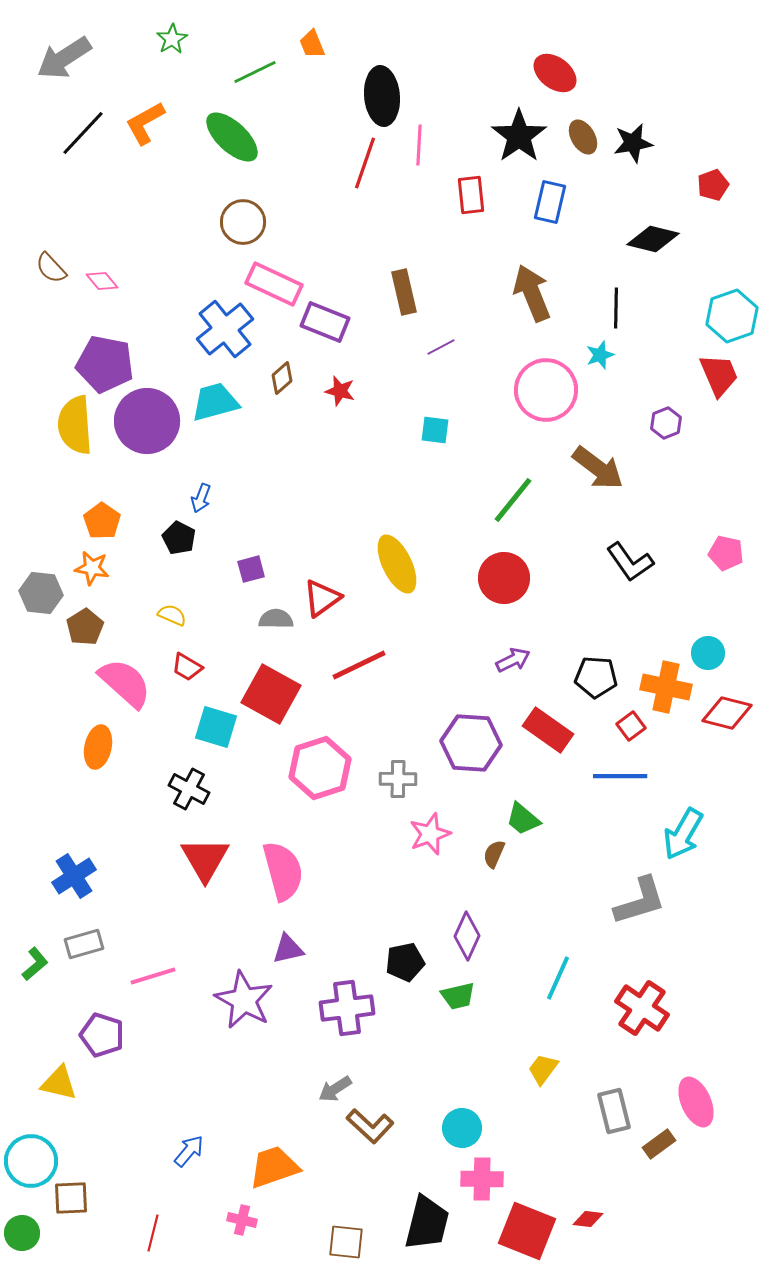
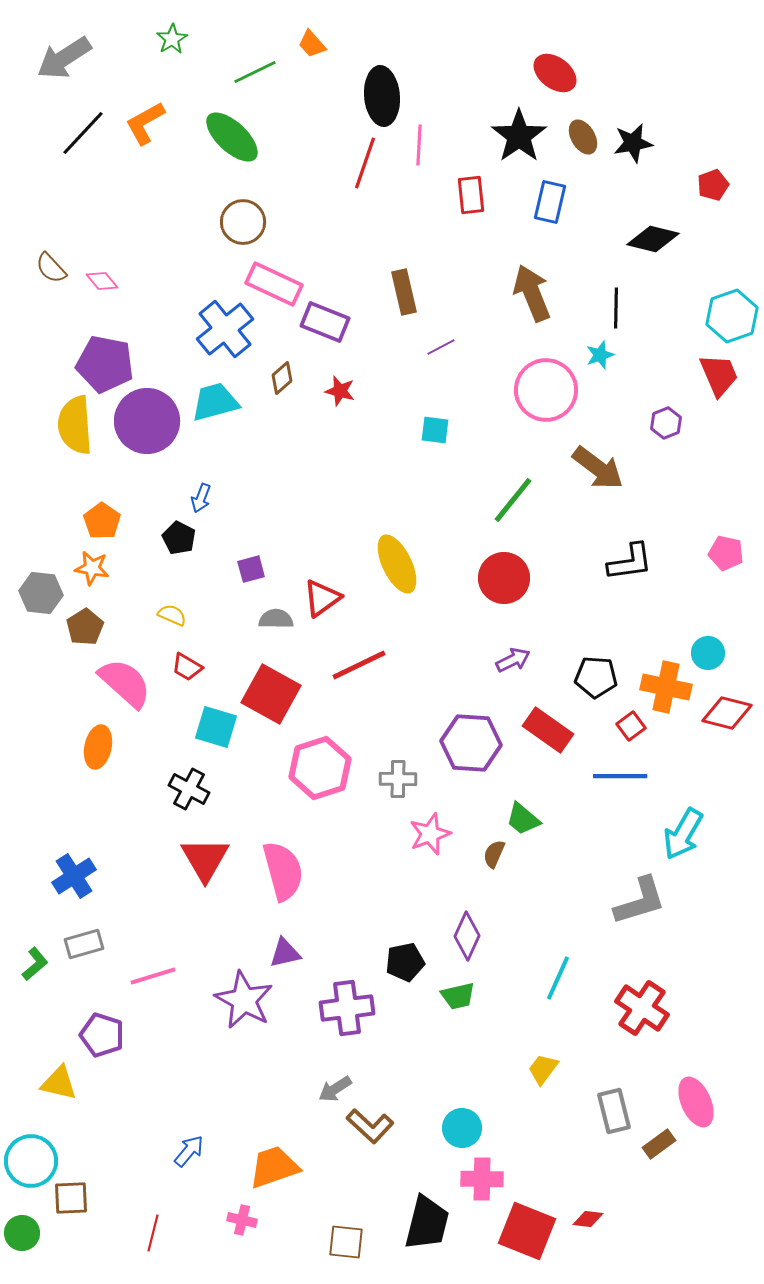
orange trapezoid at (312, 44): rotated 20 degrees counterclockwise
black L-shape at (630, 562): rotated 63 degrees counterclockwise
purple triangle at (288, 949): moved 3 px left, 4 px down
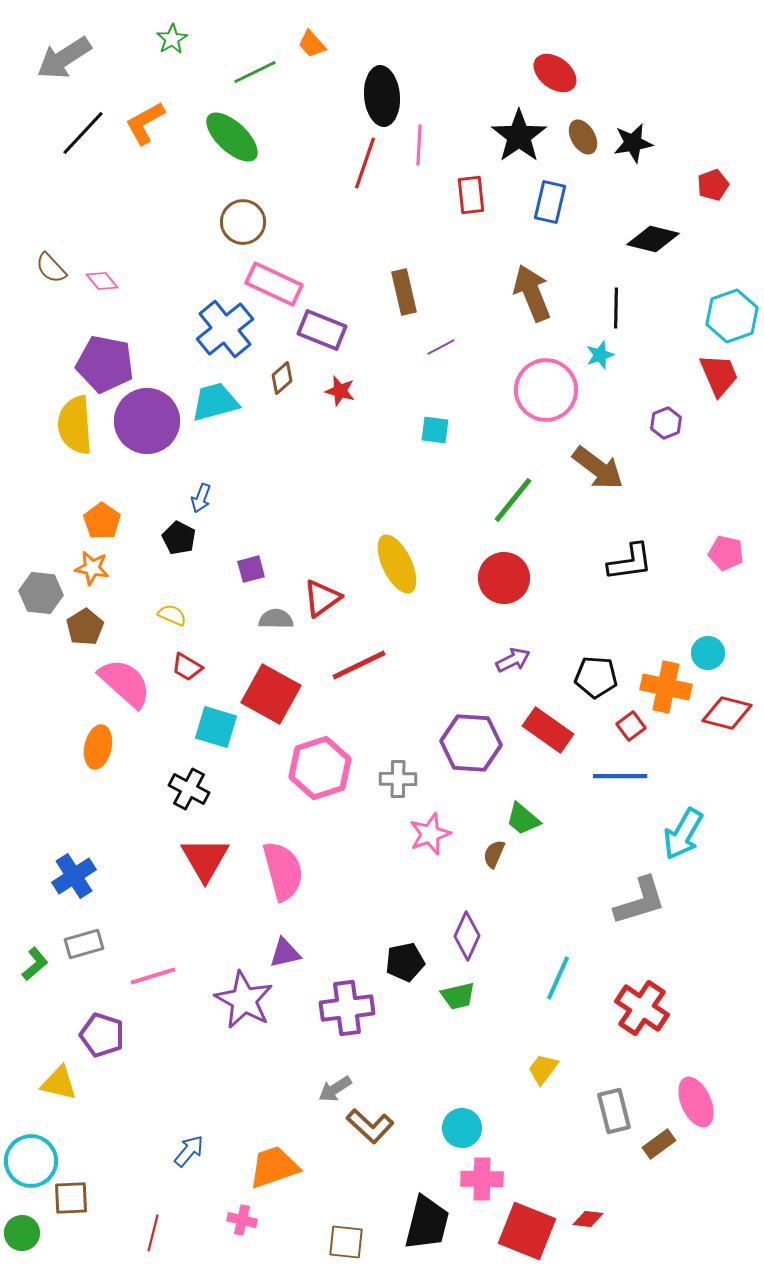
purple rectangle at (325, 322): moved 3 px left, 8 px down
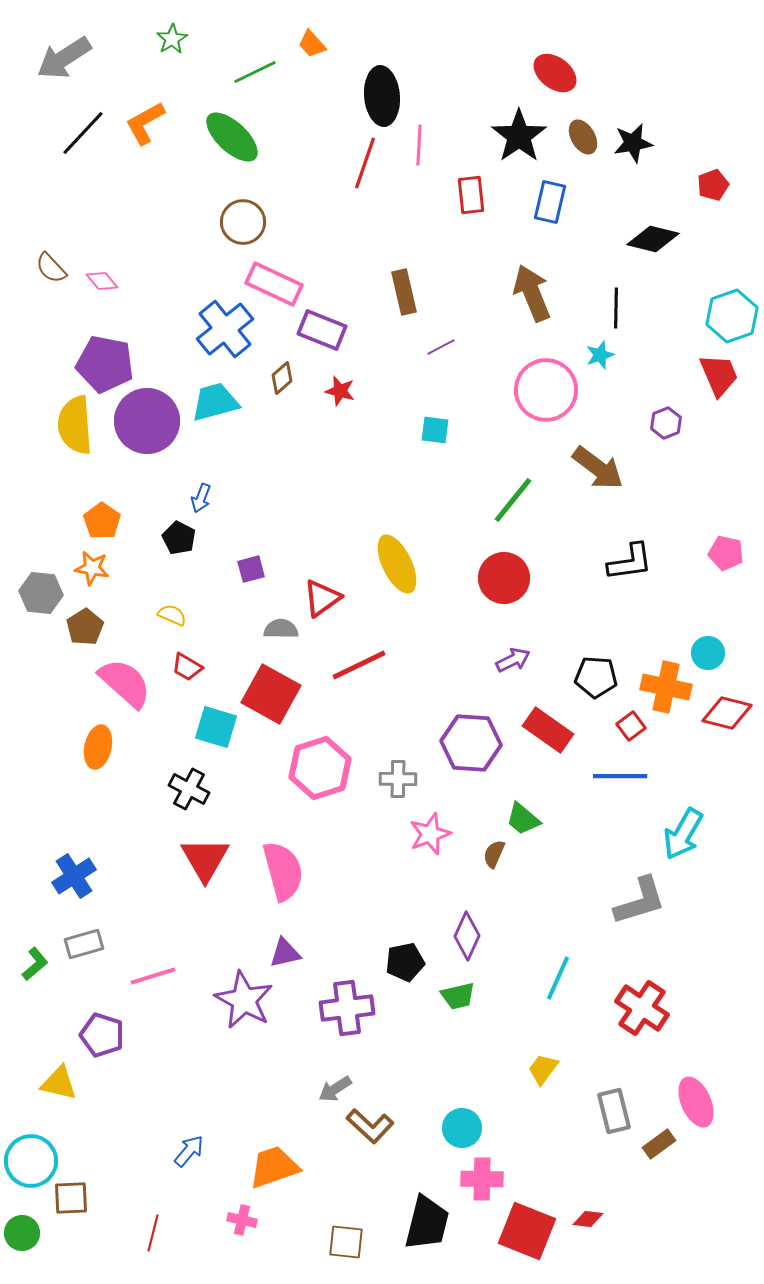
gray semicircle at (276, 619): moved 5 px right, 10 px down
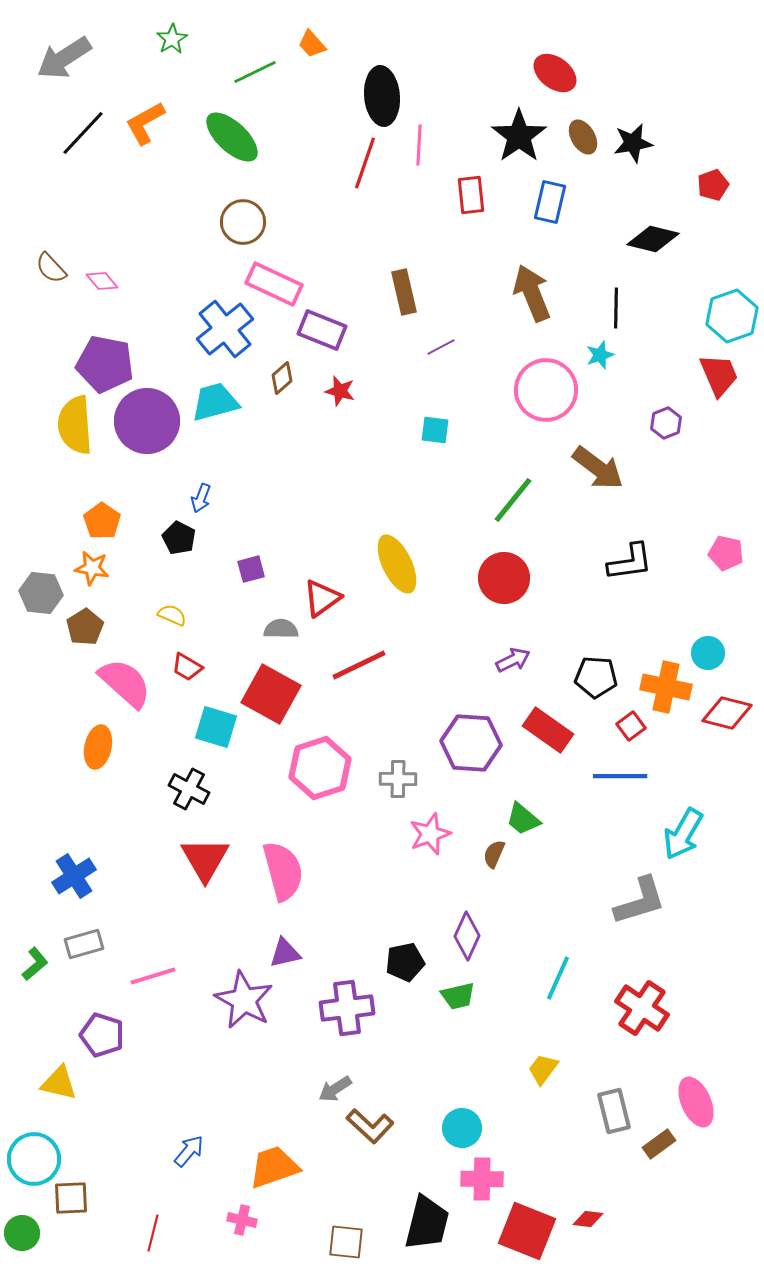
cyan circle at (31, 1161): moved 3 px right, 2 px up
